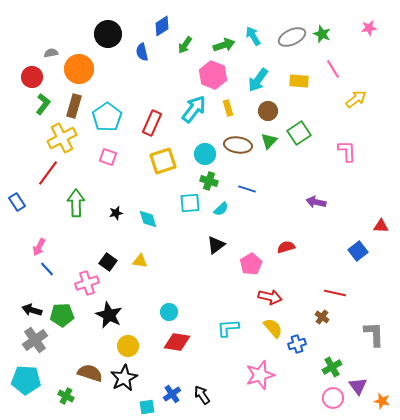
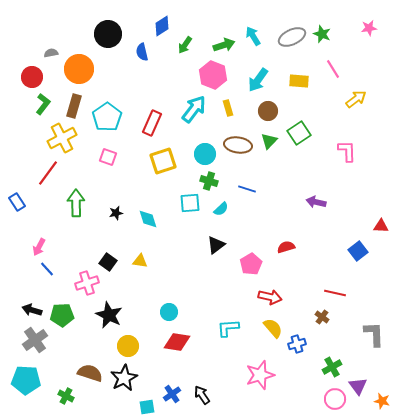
pink circle at (333, 398): moved 2 px right, 1 px down
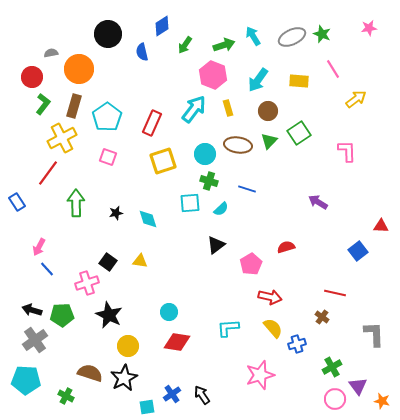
purple arrow at (316, 202): moved 2 px right; rotated 18 degrees clockwise
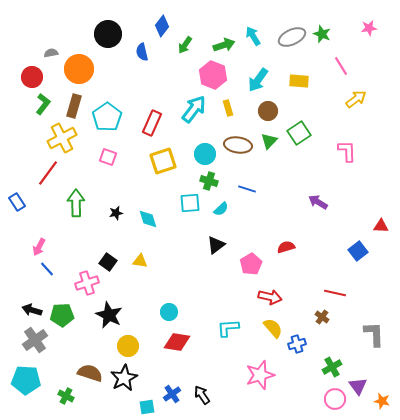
blue diamond at (162, 26): rotated 20 degrees counterclockwise
pink line at (333, 69): moved 8 px right, 3 px up
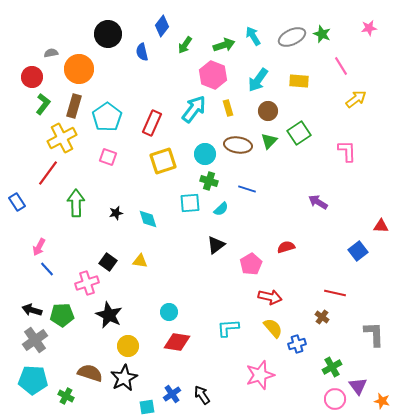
cyan pentagon at (26, 380): moved 7 px right
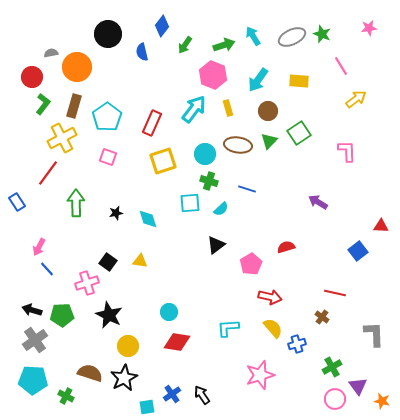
orange circle at (79, 69): moved 2 px left, 2 px up
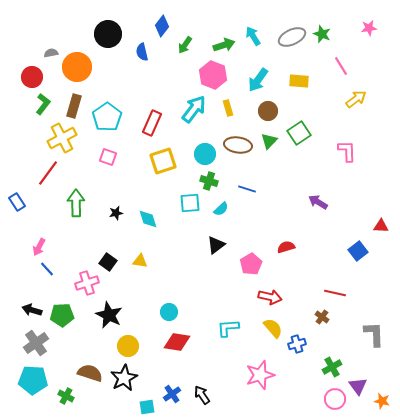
gray cross at (35, 340): moved 1 px right, 3 px down
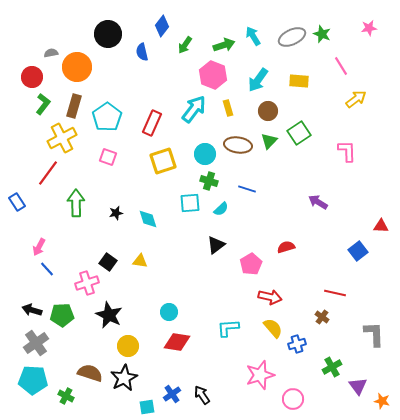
pink circle at (335, 399): moved 42 px left
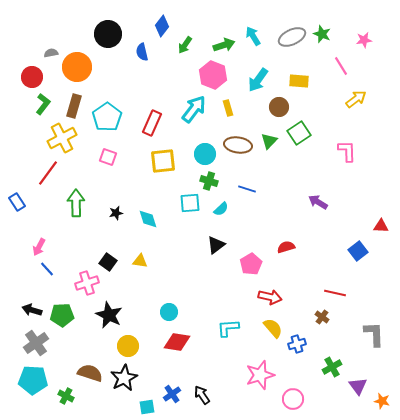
pink star at (369, 28): moved 5 px left, 12 px down
brown circle at (268, 111): moved 11 px right, 4 px up
yellow square at (163, 161): rotated 12 degrees clockwise
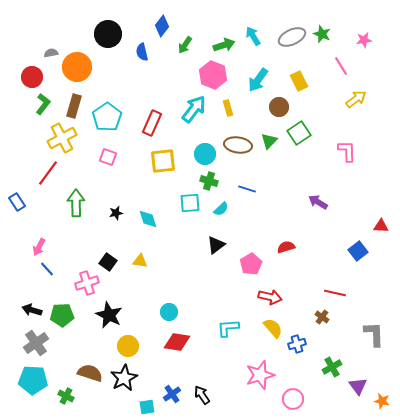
yellow rectangle at (299, 81): rotated 60 degrees clockwise
